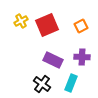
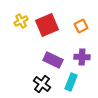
cyan rectangle: moved 1 px up
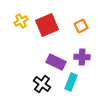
purple rectangle: moved 3 px right, 2 px down
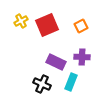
black cross: rotated 12 degrees counterclockwise
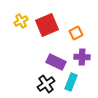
orange square: moved 5 px left, 7 px down
black cross: moved 4 px right; rotated 30 degrees clockwise
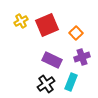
orange square: rotated 16 degrees counterclockwise
purple cross: rotated 21 degrees counterclockwise
purple rectangle: moved 4 px left, 2 px up
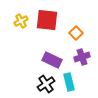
red square: moved 5 px up; rotated 30 degrees clockwise
cyan rectangle: moved 2 px left; rotated 36 degrees counterclockwise
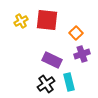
purple cross: moved 3 px up
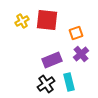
yellow cross: moved 1 px right
orange square: rotated 24 degrees clockwise
purple cross: moved 1 px left; rotated 21 degrees counterclockwise
purple rectangle: rotated 48 degrees counterclockwise
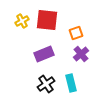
purple rectangle: moved 8 px left, 6 px up
cyan rectangle: moved 2 px right, 1 px down
